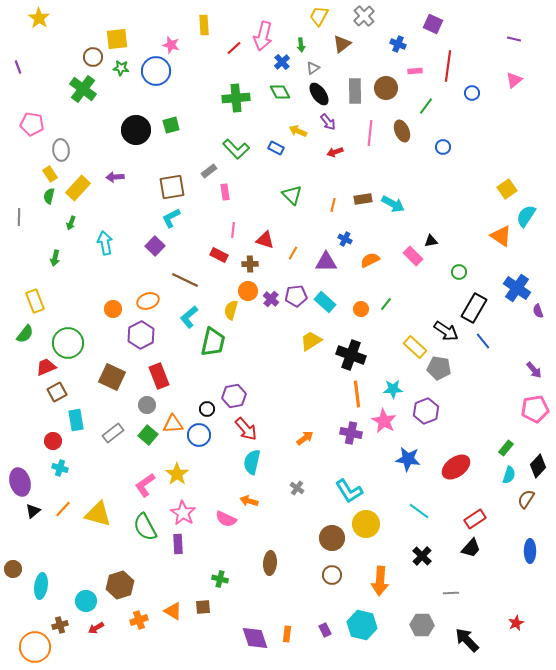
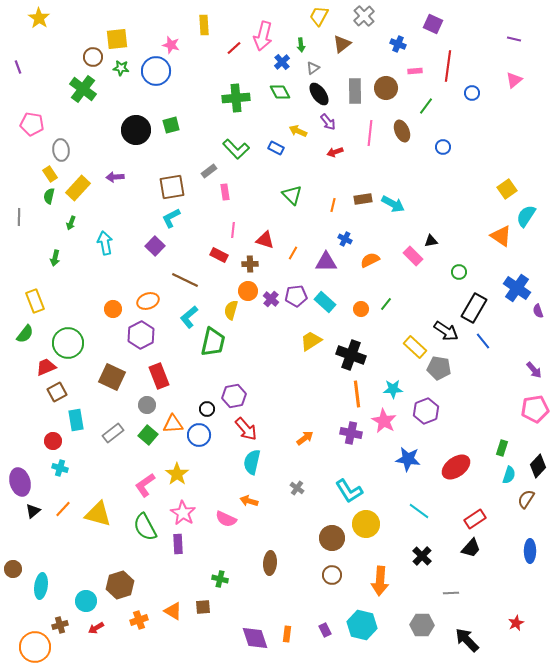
green rectangle at (506, 448): moved 4 px left; rotated 21 degrees counterclockwise
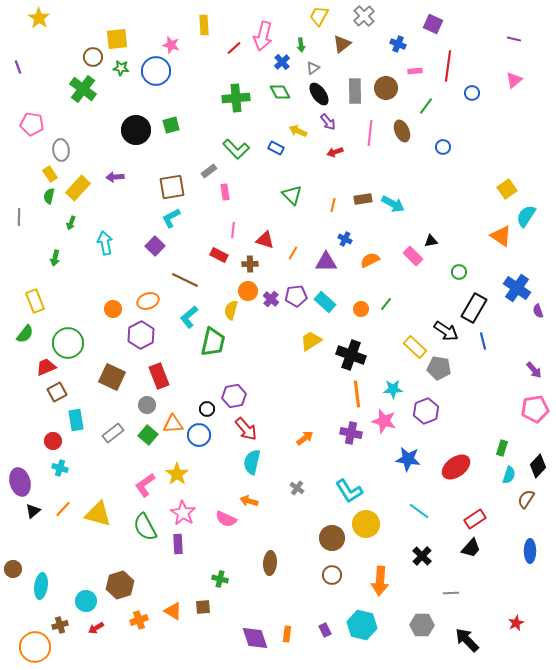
blue line at (483, 341): rotated 24 degrees clockwise
pink star at (384, 421): rotated 15 degrees counterclockwise
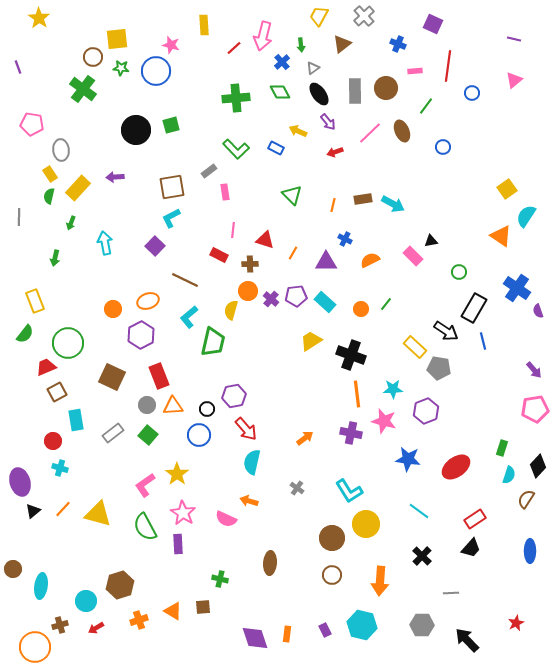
pink line at (370, 133): rotated 40 degrees clockwise
orange triangle at (173, 424): moved 18 px up
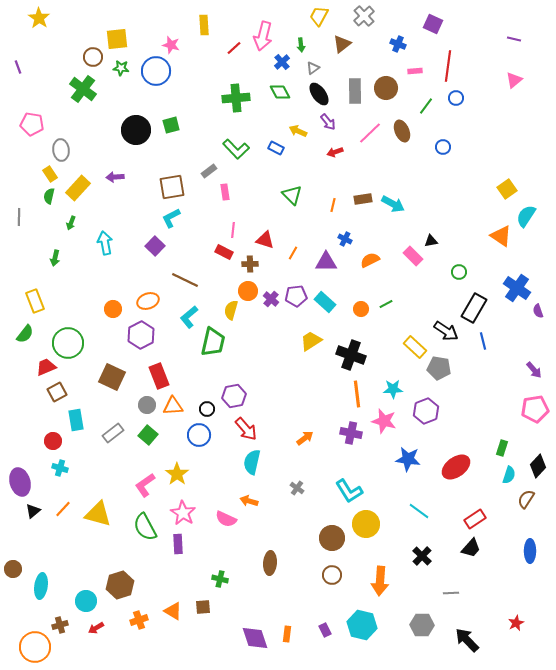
blue circle at (472, 93): moved 16 px left, 5 px down
red rectangle at (219, 255): moved 5 px right, 3 px up
green line at (386, 304): rotated 24 degrees clockwise
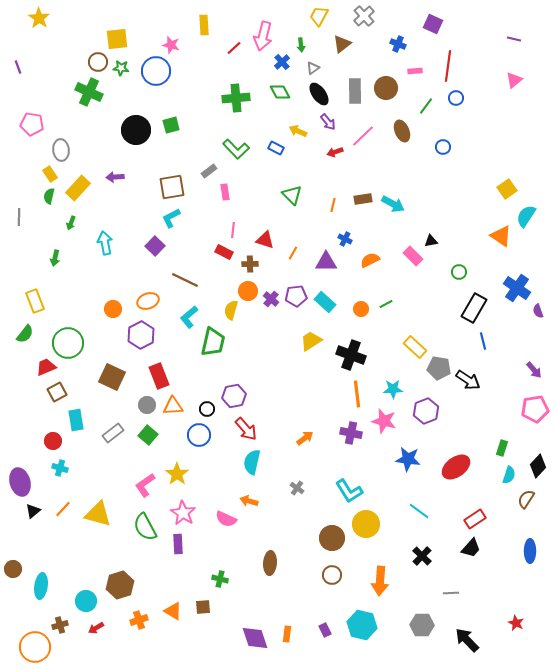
brown circle at (93, 57): moved 5 px right, 5 px down
green cross at (83, 89): moved 6 px right, 3 px down; rotated 12 degrees counterclockwise
pink line at (370, 133): moved 7 px left, 3 px down
black arrow at (446, 331): moved 22 px right, 49 px down
red star at (516, 623): rotated 21 degrees counterclockwise
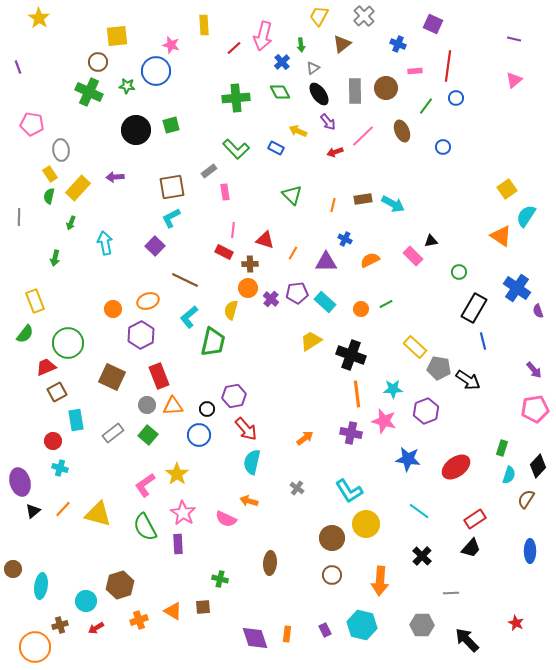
yellow square at (117, 39): moved 3 px up
green star at (121, 68): moved 6 px right, 18 px down
orange circle at (248, 291): moved 3 px up
purple pentagon at (296, 296): moved 1 px right, 3 px up
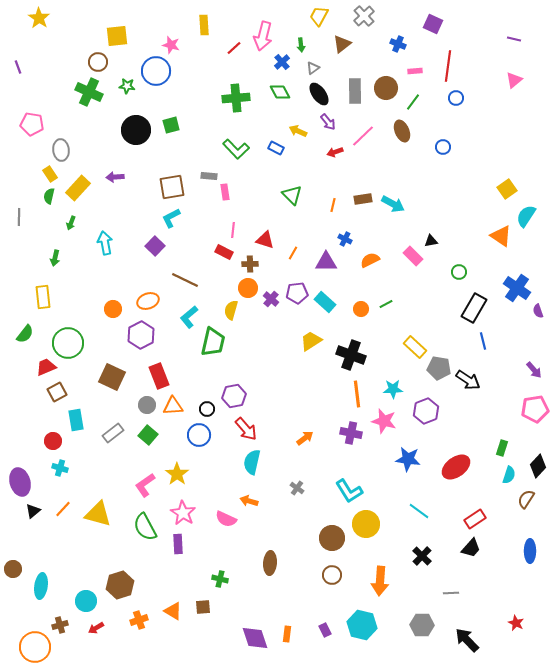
green line at (426, 106): moved 13 px left, 4 px up
gray rectangle at (209, 171): moved 5 px down; rotated 42 degrees clockwise
yellow rectangle at (35, 301): moved 8 px right, 4 px up; rotated 15 degrees clockwise
